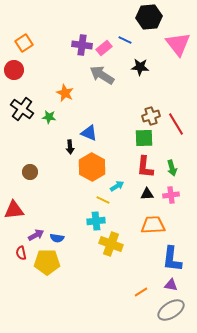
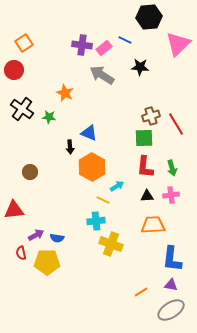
pink triangle: rotated 24 degrees clockwise
black triangle: moved 2 px down
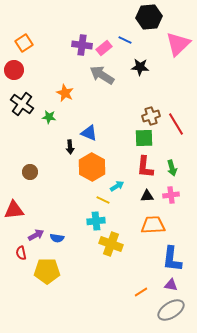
black cross: moved 5 px up
yellow pentagon: moved 9 px down
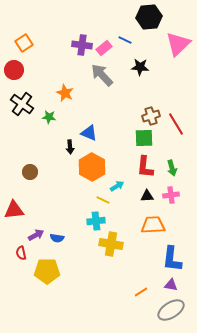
gray arrow: rotated 15 degrees clockwise
yellow cross: rotated 10 degrees counterclockwise
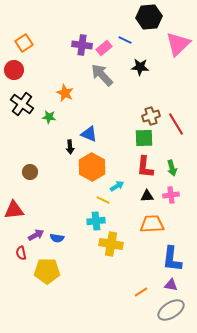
blue triangle: moved 1 px down
orange trapezoid: moved 1 px left, 1 px up
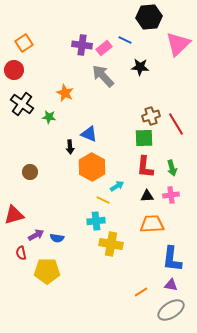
gray arrow: moved 1 px right, 1 px down
red triangle: moved 5 px down; rotated 10 degrees counterclockwise
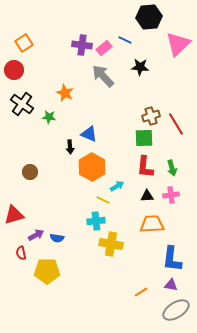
gray ellipse: moved 5 px right
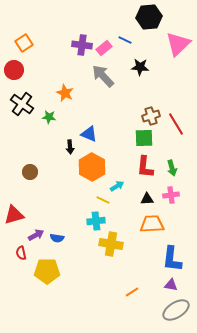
black triangle: moved 3 px down
orange line: moved 9 px left
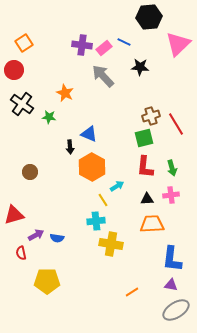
blue line: moved 1 px left, 2 px down
green square: rotated 12 degrees counterclockwise
yellow line: rotated 32 degrees clockwise
yellow pentagon: moved 10 px down
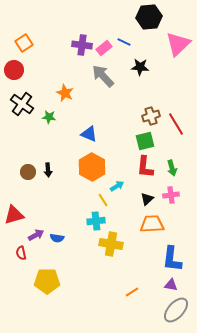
green square: moved 1 px right, 3 px down
black arrow: moved 22 px left, 23 px down
brown circle: moved 2 px left
black triangle: rotated 40 degrees counterclockwise
gray ellipse: rotated 16 degrees counterclockwise
